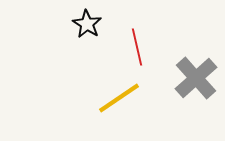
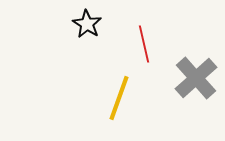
red line: moved 7 px right, 3 px up
yellow line: rotated 36 degrees counterclockwise
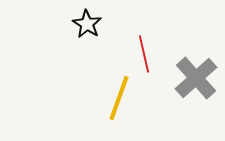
red line: moved 10 px down
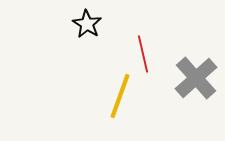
red line: moved 1 px left
yellow line: moved 1 px right, 2 px up
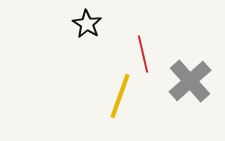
gray cross: moved 6 px left, 3 px down
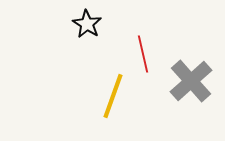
gray cross: moved 1 px right
yellow line: moved 7 px left
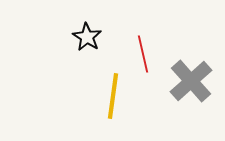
black star: moved 13 px down
yellow line: rotated 12 degrees counterclockwise
